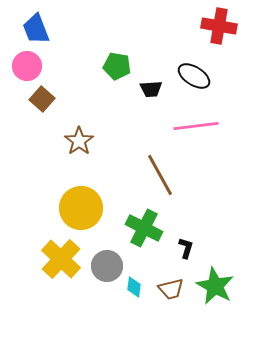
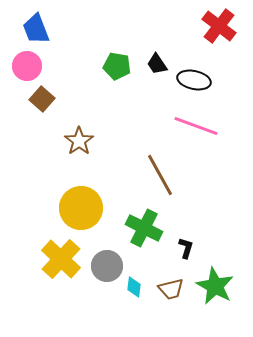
red cross: rotated 28 degrees clockwise
black ellipse: moved 4 px down; rotated 20 degrees counterclockwise
black trapezoid: moved 6 px right, 25 px up; rotated 60 degrees clockwise
pink line: rotated 27 degrees clockwise
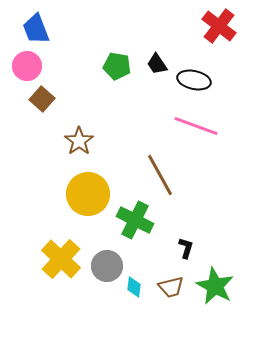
yellow circle: moved 7 px right, 14 px up
green cross: moved 9 px left, 8 px up
brown trapezoid: moved 2 px up
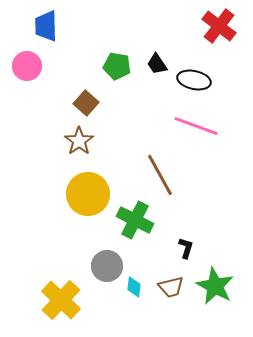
blue trapezoid: moved 10 px right, 3 px up; rotated 20 degrees clockwise
brown square: moved 44 px right, 4 px down
yellow cross: moved 41 px down
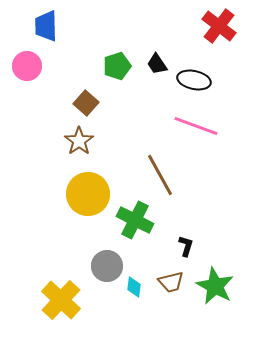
green pentagon: rotated 28 degrees counterclockwise
black L-shape: moved 2 px up
brown trapezoid: moved 5 px up
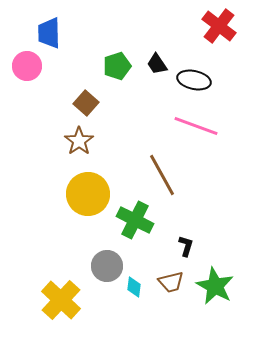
blue trapezoid: moved 3 px right, 7 px down
brown line: moved 2 px right
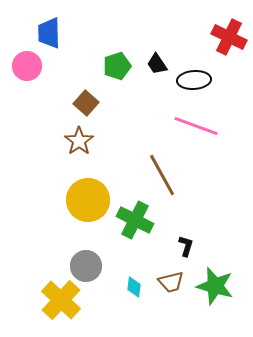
red cross: moved 10 px right, 11 px down; rotated 12 degrees counterclockwise
black ellipse: rotated 16 degrees counterclockwise
yellow circle: moved 6 px down
gray circle: moved 21 px left
green star: rotated 12 degrees counterclockwise
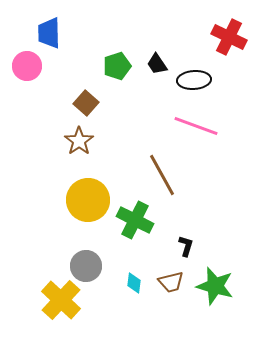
cyan diamond: moved 4 px up
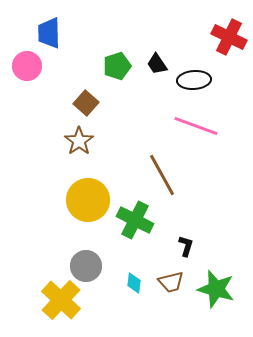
green star: moved 1 px right, 3 px down
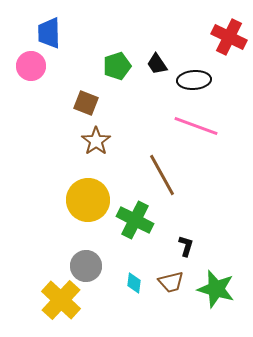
pink circle: moved 4 px right
brown square: rotated 20 degrees counterclockwise
brown star: moved 17 px right
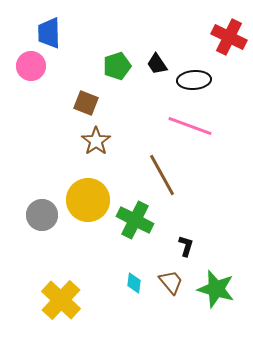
pink line: moved 6 px left
gray circle: moved 44 px left, 51 px up
brown trapezoid: rotated 116 degrees counterclockwise
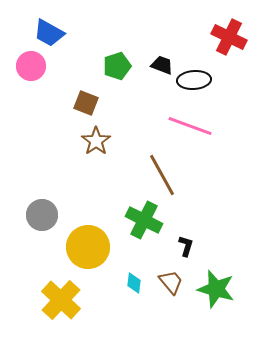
blue trapezoid: rotated 60 degrees counterclockwise
black trapezoid: moved 5 px right, 1 px down; rotated 145 degrees clockwise
yellow circle: moved 47 px down
green cross: moved 9 px right
